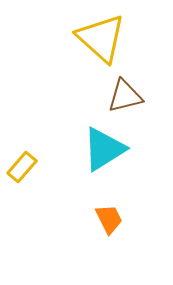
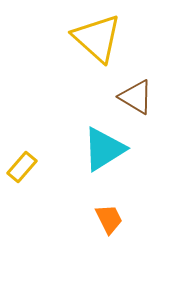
yellow triangle: moved 4 px left
brown triangle: moved 11 px right, 1 px down; rotated 45 degrees clockwise
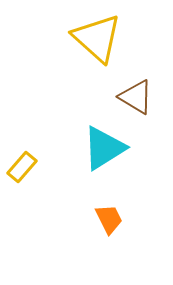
cyan triangle: moved 1 px up
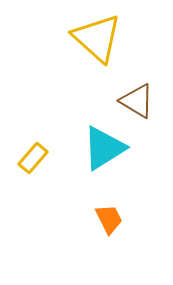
brown triangle: moved 1 px right, 4 px down
yellow rectangle: moved 11 px right, 9 px up
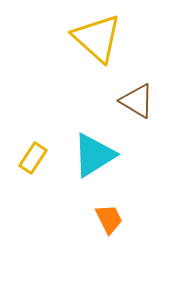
cyan triangle: moved 10 px left, 7 px down
yellow rectangle: rotated 8 degrees counterclockwise
